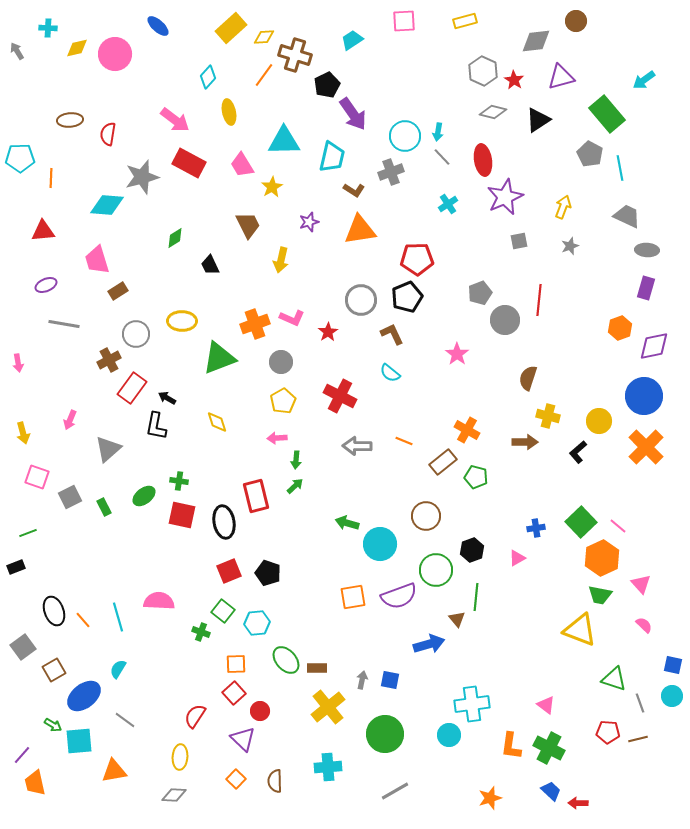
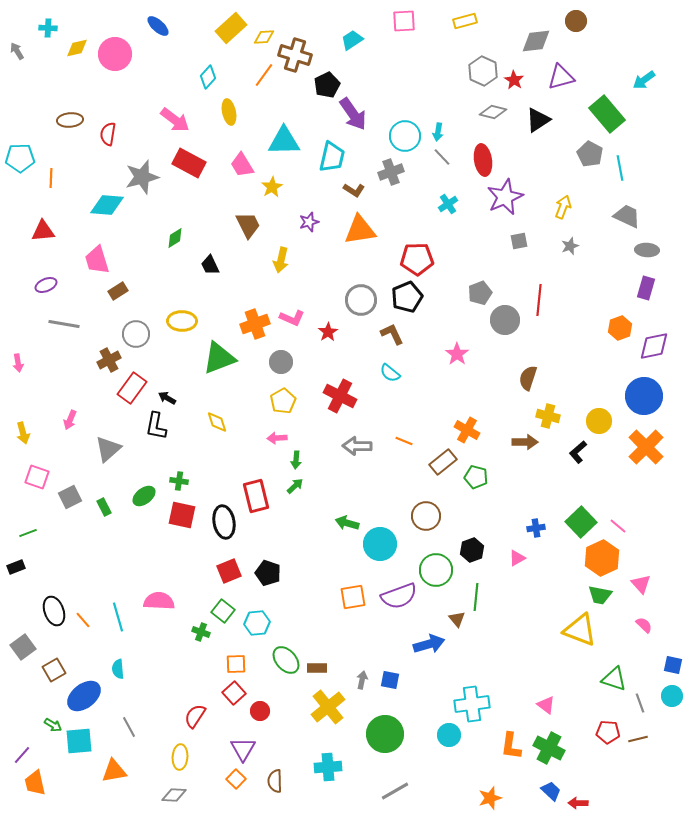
cyan semicircle at (118, 669): rotated 36 degrees counterclockwise
gray line at (125, 720): moved 4 px right, 7 px down; rotated 25 degrees clockwise
purple triangle at (243, 739): moved 10 px down; rotated 16 degrees clockwise
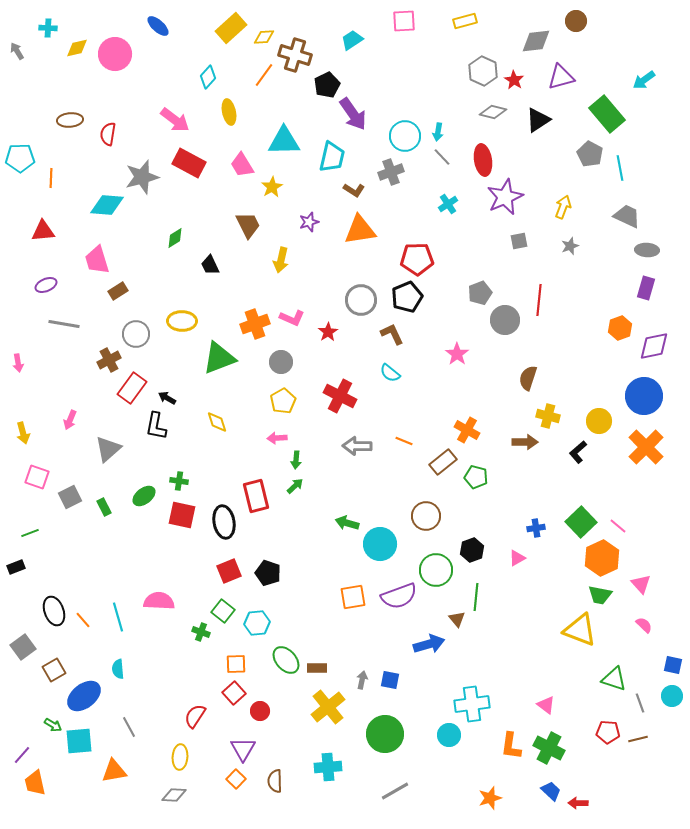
green line at (28, 533): moved 2 px right
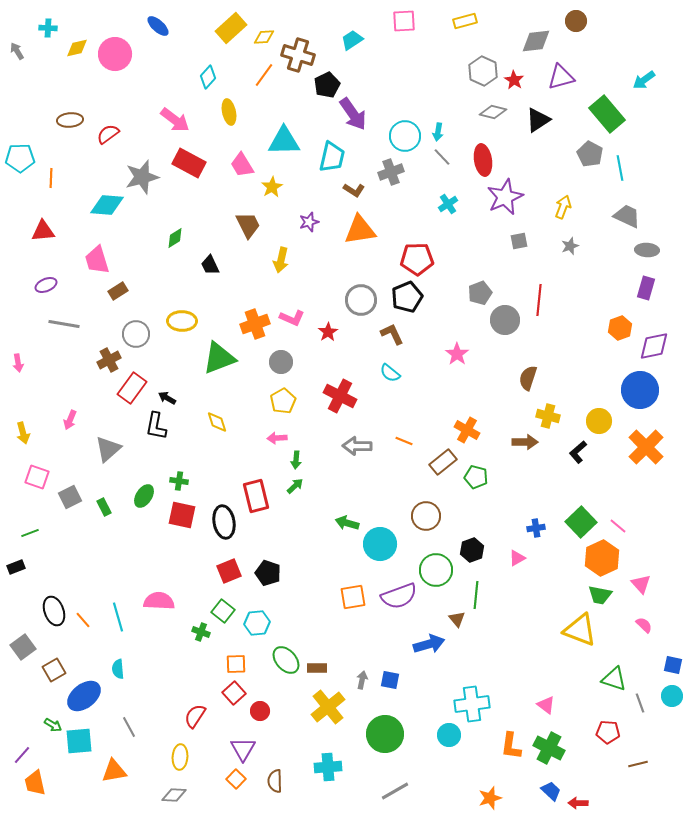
brown cross at (295, 55): moved 3 px right
red semicircle at (108, 134): rotated 45 degrees clockwise
blue circle at (644, 396): moved 4 px left, 6 px up
green ellipse at (144, 496): rotated 20 degrees counterclockwise
green line at (476, 597): moved 2 px up
brown line at (638, 739): moved 25 px down
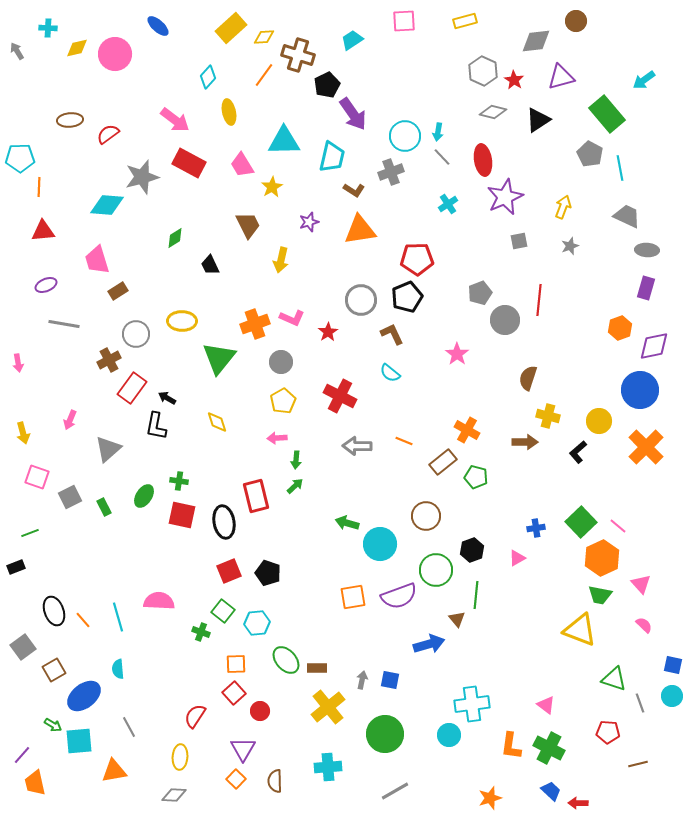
orange line at (51, 178): moved 12 px left, 9 px down
green triangle at (219, 358): rotated 30 degrees counterclockwise
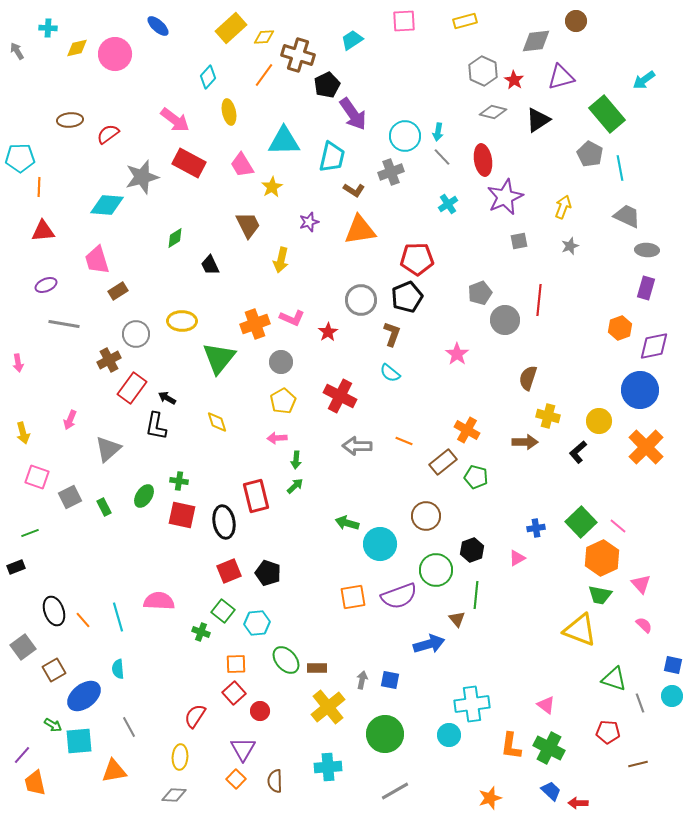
brown L-shape at (392, 334): rotated 45 degrees clockwise
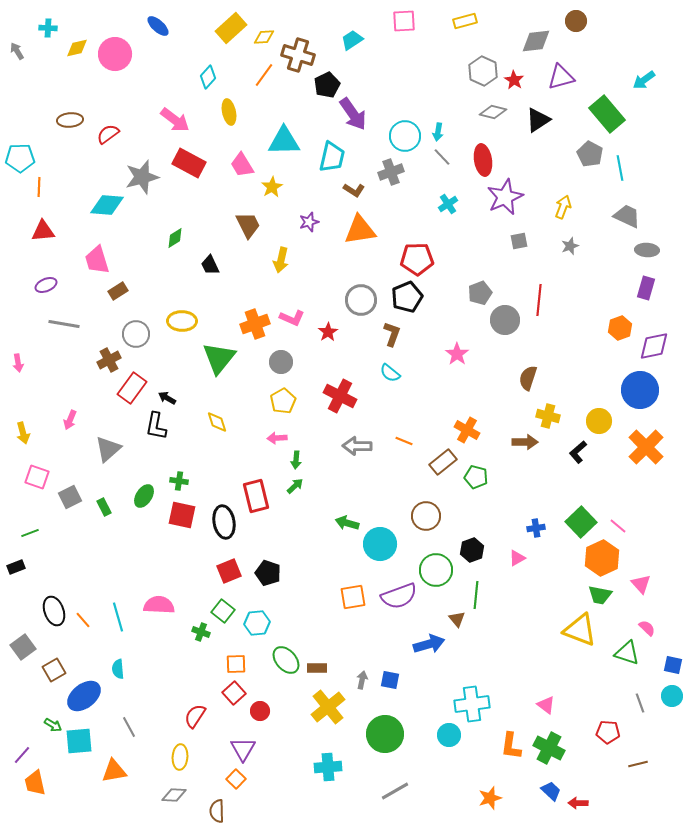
pink semicircle at (159, 601): moved 4 px down
pink semicircle at (644, 625): moved 3 px right, 3 px down
green triangle at (614, 679): moved 13 px right, 26 px up
brown semicircle at (275, 781): moved 58 px left, 30 px down
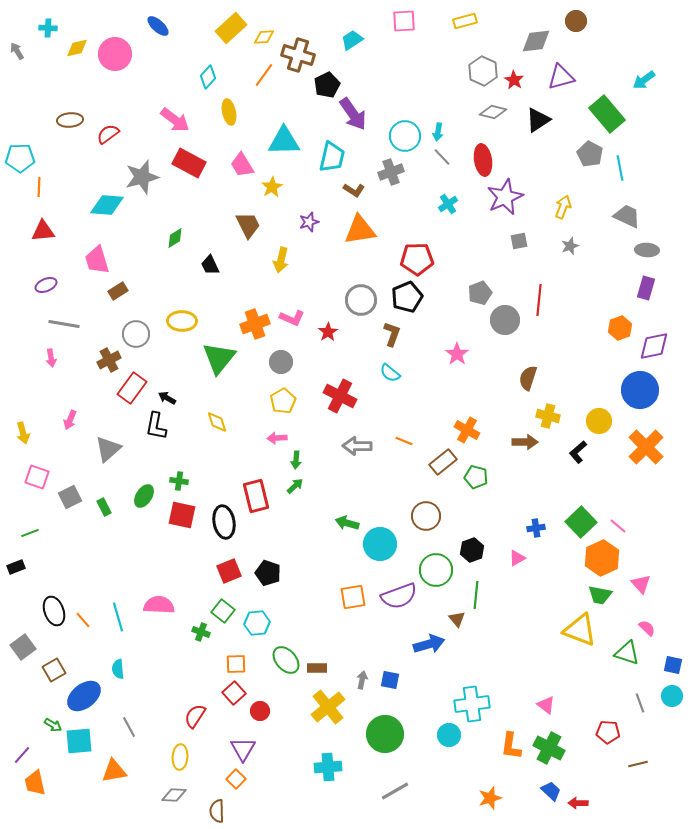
pink arrow at (18, 363): moved 33 px right, 5 px up
